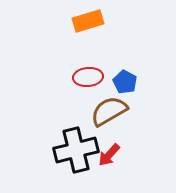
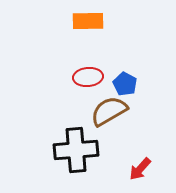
orange rectangle: rotated 16 degrees clockwise
blue pentagon: moved 2 px down
black cross: rotated 9 degrees clockwise
red arrow: moved 31 px right, 14 px down
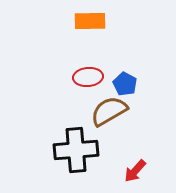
orange rectangle: moved 2 px right
red arrow: moved 5 px left, 2 px down
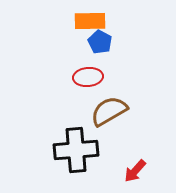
blue pentagon: moved 25 px left, 42 px up
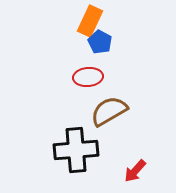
orange rectangle: rotated 64 degrees counterclockwise
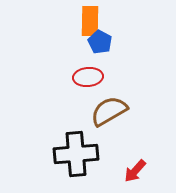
orange rectangle: rotated 24 degrees counterclockwise
black cross: moved 4 px down
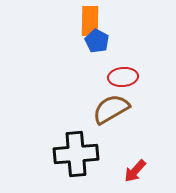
blue pentagon: moved 3 px left, 1 px up
red ellipse: moved 35 px right
brown semicircle: moved 2 px right, 2 px up
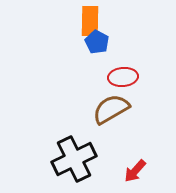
blue pentagon: moved 1 px down
black cross: moved 2 px left, 5 px down; rotated 21 degrees counterclockwise
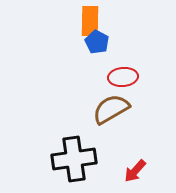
black cross: rotated 18 degrees clockwise
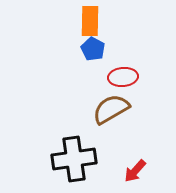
blue pentagon: moved 4 px left, 7 px down
